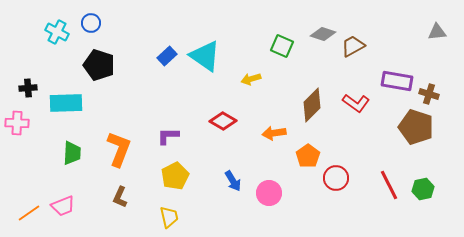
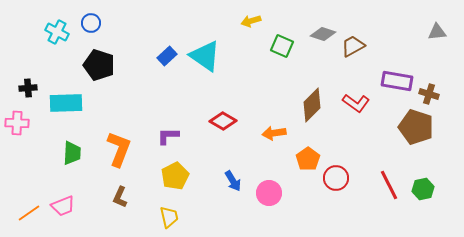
yellow arrow: moved 58 px up
orange pentagon: moved 3 px down
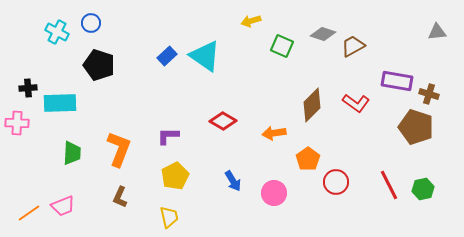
cyan rectangle: moved 6 px left
red circle: moved 4 px down
pink circle: moved 5 px right
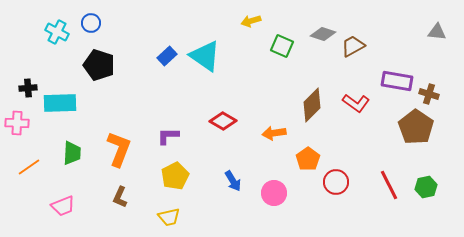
gray triangle: rotated 12 degrees clockwise
brown pentagon: rotated 16 degrees clockwise
green hexagon: moved 3 px right, 2 px up
orange line: moved 46 px up
yellow trapezoid: rotated 90 degrees clockwise
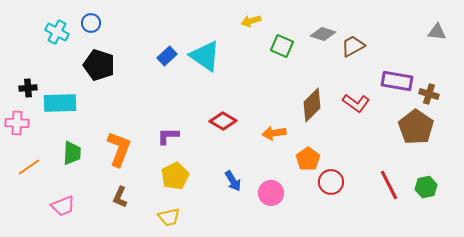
red circle: moved 5 px left
pink circle: moved 3 px left
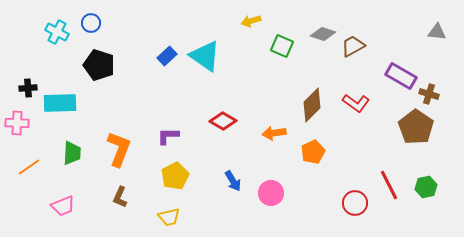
purple rectangle: moved 4 px right, 5 px up; rotated 20 degrees clockwise
orange pentagon: moved 5 px right, 7 px up; rotated 10 degrees clockwise
red circle: moved 24 px right, 21 px down
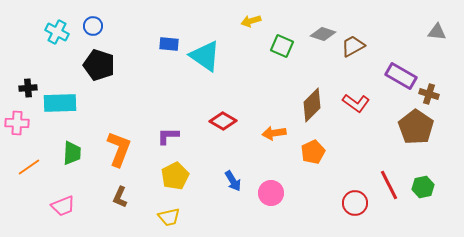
blue circle: moved 2 px right, 3 px down
blue rectangle: moved 2 px right, 12 px up; rotated 48 degrees clockwise
green hexagon: moved 3 px left
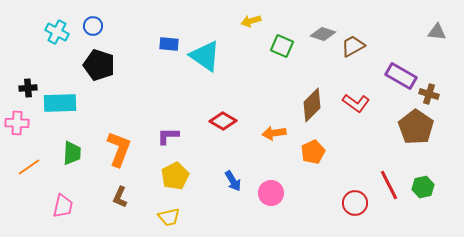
pink trapezoid: rotated 55 degrees counterclockwise
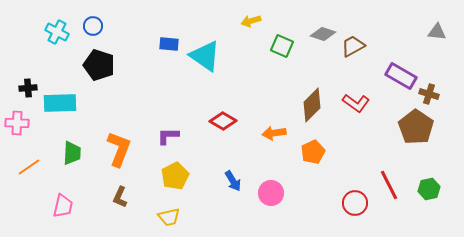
green hexagon: moved 6 px right, 2 px down
